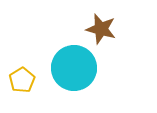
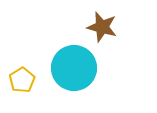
brown star: moved 1 px right, 2 px up
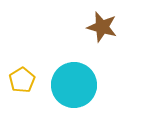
cyan circle: moved 17 px down
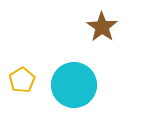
brown star: rotated 20 degrees clockwise
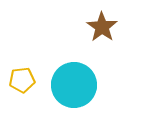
yellow pentagon: rotated 25 degrees clockwise
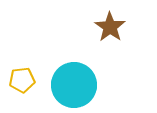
brown star: moved 8 px right
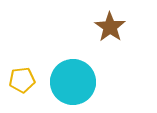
cyan circle: moved 1 px left, 3 px up
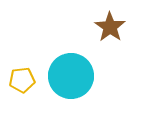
cyan circle: moved 2 px left, 6 px up
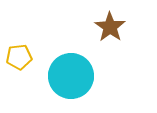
yellow pentagon: moved 3 px left, 23 px up
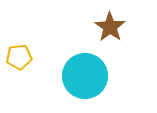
cyan circle: moved 14 px right
